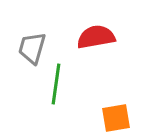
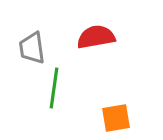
gray trapezoid: rotated 24 degrees counterclockwise
green line: moved 2 px left, 4 px down
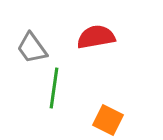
gray trapezoid: rotated 28 degrees counterclockwise
orange square: moved 8 px left, 2 px down; rotated 36 degrees clockwise
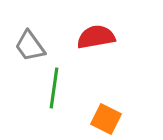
gray trapezoid: moved 2 px left, 2 px up
orange square: moved 2 px left, 1 px up
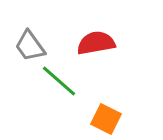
red semicircle: moved 6 px down
green line: moved 5 px right, 7 px up; rotated 57 degrees counterclockwise
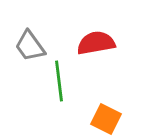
green line: rotated 42 degrees clockwise
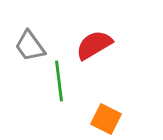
red semicircle: moved 2 px left, 2 px down; rotated 21 degrees counterclockwise
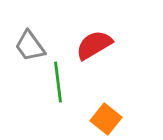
green line: moved 1 px left, 1 px down
orange square: rotated 12 degrees clockwise
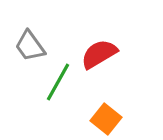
red semicircle: moved 5 px right, 9 px down
green line: rotated 36 degrees clockwise
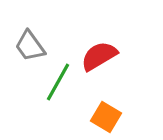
red semicircle: moved 2 px down
orange square: moved 2 px up; rotated 8 degrees counterclockwise
